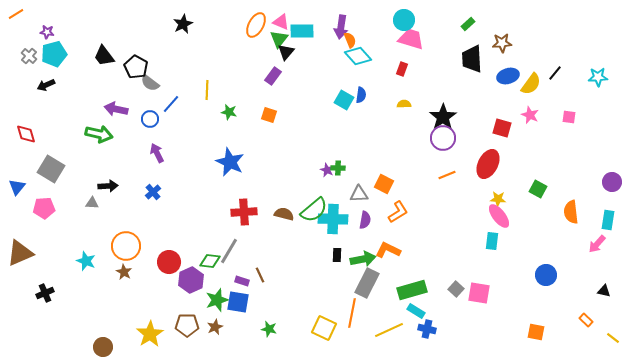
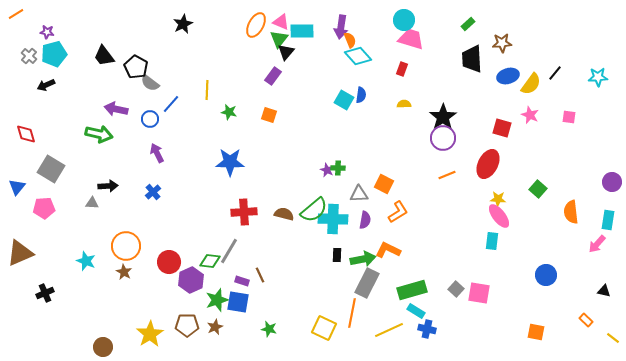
blue star at (230, 162): rotated 24 degrees counterclockwise
green square at (538, 189): rotated 12 degrees clockwise
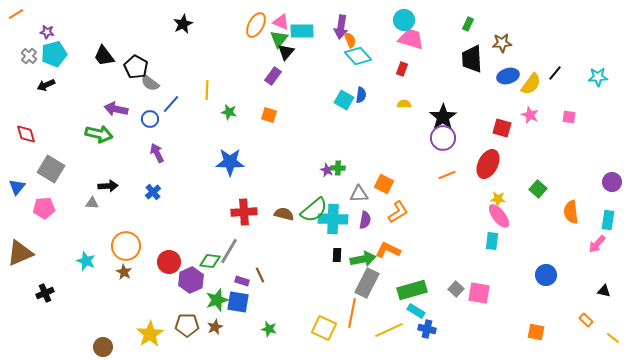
green rectangle at (468, 24): rotated 24 degrees counterclockwise
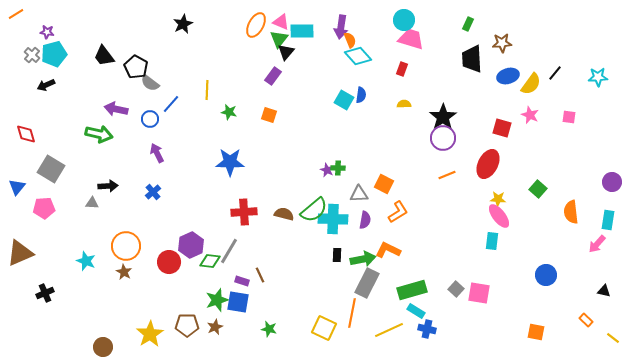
gray cross at (29, 56): moved 3 px right, 1 px up
purple hexagon at (191, 280): moved 35 px up
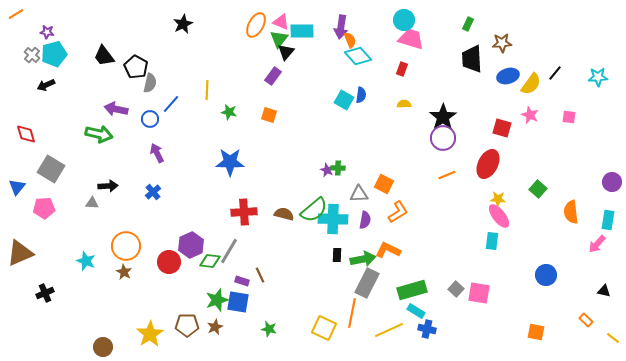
gray semicircle at (150, 83): rotated 114 degrees counterclockwise
